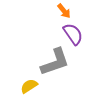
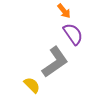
gray L-shape: rotated 16 degrees counterclockwise
yellow semicircle: moved 3 px right, 1 px up; rotated 78 degrees clockwise
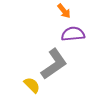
purple semicircle: rotated 60 degrees counterclockwise
gray L-shape: moved 1 px left, 2 px down
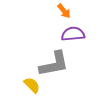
gray L-shape: rotated 24 degrees clockwise
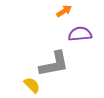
orange arrow: rotated 84 degrees counterclockwise
purple semicircle: moved 7 px right
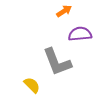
gray L-shape: moved 3 px right, 2 px up; rotated 80 degrees clockwise
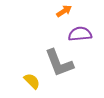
gray L-shape: moved 2 px right, 1 px down
yellow semicircle: moved 4 px up
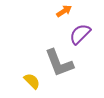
purple semicircle: rotated 40 degrees counterclockwise
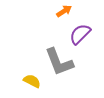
gray L-shape: moved 1 px up
yellow semicircle: rotated 18 degrees counterclockwise
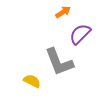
orange arrow: moved 1 px left, 1 px down
